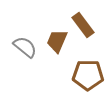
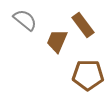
gray semicircle: moved 27 px up
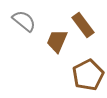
gray semicircle: moved 1 px left, 1 px down
brown pentagon: rotated 28 degrees counterclockwise
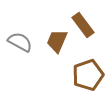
gray semicircle: moved 4 px left, 21 px down; rotated 10 degrees counterclockwise
brown pentagon: rotated 8 degrees clockwise
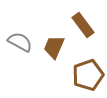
brown trapezoid: moved 3 px left, 6 px down
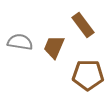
gray semicircle: rotated 20 degrees counterclockwise
brown pentagon: rotated 20 degrees clockwise
